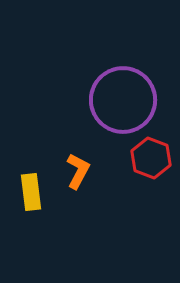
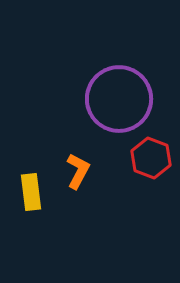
purple circle: moved 4 px left, 1 px up
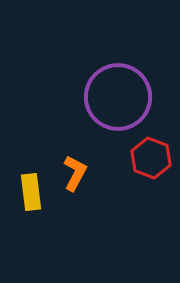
purple circle: moved 1 px left, 2 px up
orange L-shape: moved 3 px left, 2 px down
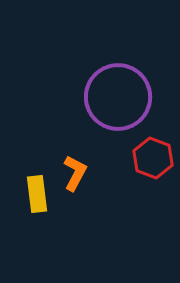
red hexagon: moved 2 px right
yellow rectangle: moved 6 px right, 2 px down
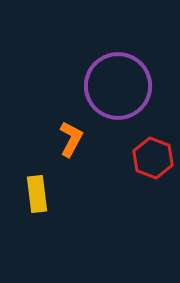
purple circle: moved 11 px up
orange L-shape: moved 4 px left, 34 px up
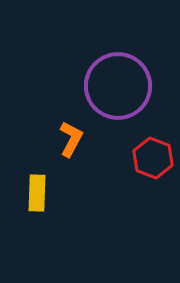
yellow rectangle: moved 1 px up; rotated 9 degrees clockwise
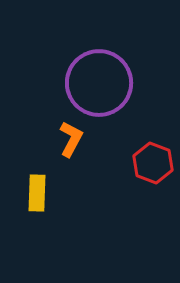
purple circle: moved 19 px left, 3 px up
red hexagon: moved 5 px down
